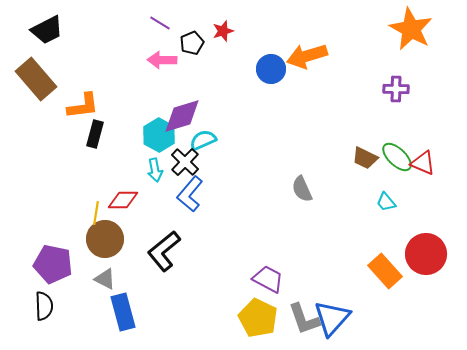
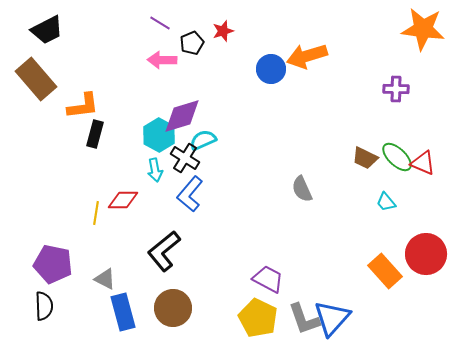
orange star: moved 12 px right; rotated 21 degrees counterclockwise
black cross: moved 4 px up; rotated 12 degrees counterclockwise
brown circle: moved 68 px right, 69 px down
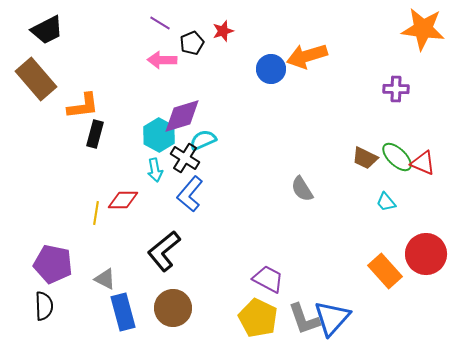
gray semicircle: rotated 8 degrees counterclockwise
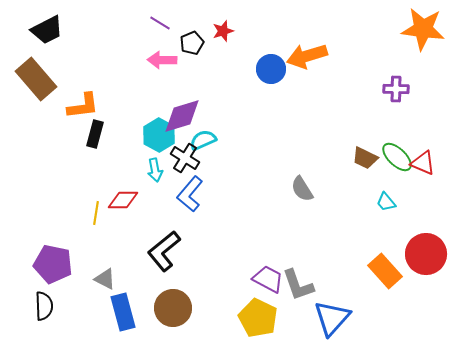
gray L-shape: moved 6 px left, 34 px up
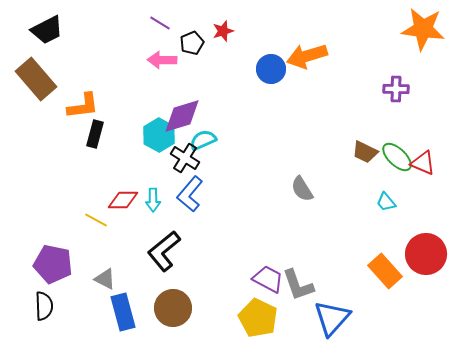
brown trapezoid: moved 6 px up
cyan arrow: moved 2 px left, 30 px down; rotated 10 degrees clockwise
yellow line: moved 7 px down; rotated 70 degrees counterclockwise
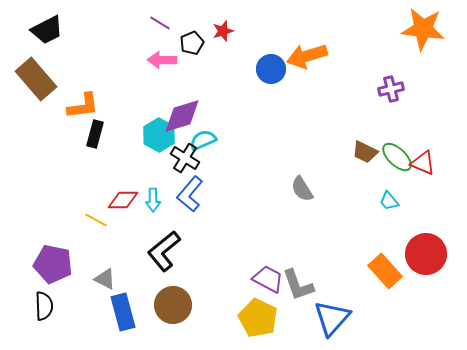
purple cross: moved 5 px left; rotated 15 degrees counterclockwise
cyan trapezoid: moved 3 px right, 1 px up
brown circle: moved 3 px up
